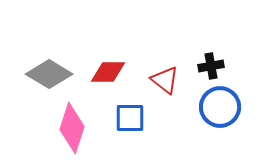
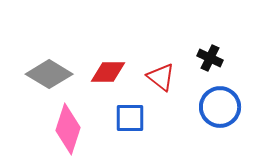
black cross: moved 1 px left, 8 px up; rotated 35 degrees clockwise
red triangle: moved 4 px left, 3 px up
pink diamond: moved 4 px left, 1 px down
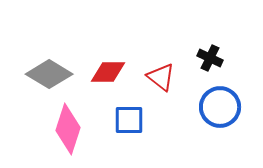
blue square: moved 1 px left, 2 px down
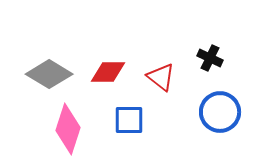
blue circle: moved 5 px down
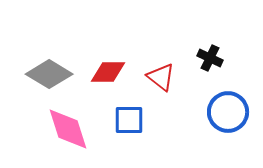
blue circle: moved 8 px right
pink diamond: rotated 36 degrees counterclockwise
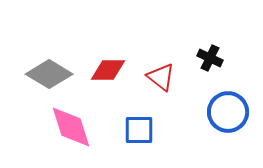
red diamond: moved 2 px up
blue square: moved 10 px right, 10 px down
pink diamond: moved 3 px right, 2 px up
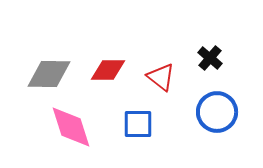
black cross: rotated 15 degrees clockwise
gray diamond: rotated 30 degrees counterclockwise
blue circle: moved 11 px left
blue square: moved 1 px left, 6 px up
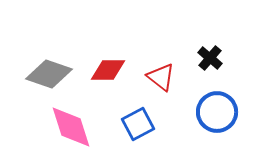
gray diamond: rotated 18 degrees clockwise
blue square: rotated 28 degrees counterclockwise
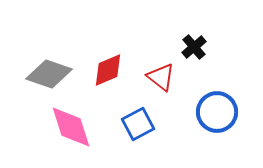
black cross: moved 16 px left, 11 px up; rotated 10 degrees clockwise
red diamond: rotated 24 degrees counterclockwise
